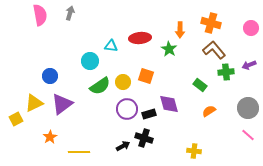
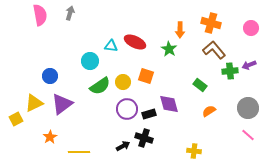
red ellipse: moved 5 px left, 4 px down; rotated 30 degrees clockwise
green cross: moved 4 px right, 1 px up
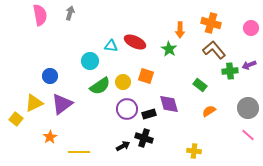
yellow square: rotated 24 degrees counterclockwise
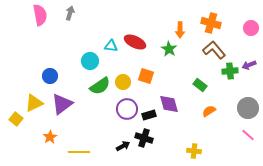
black rectangle: moved 1 px down
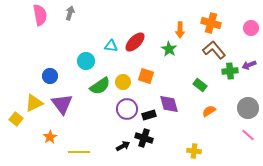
red ellipse: rotated 70 degrees counterclockwise
cyan circle: moved 4 px left
purple triangle: rotated 30 degrees counterclockwise
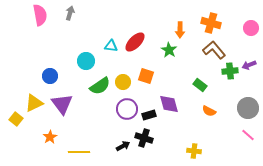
green star: moved 1 px down
orange semicircle: rotated 120 degrees counterclockwise
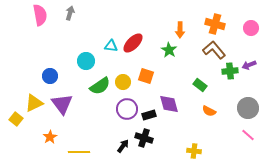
orange cross: moved 4 px right, 1 px down
red ellipse: moved 2 px left, 1 px down
black arrow: rotated 24 degrees counterclockwise
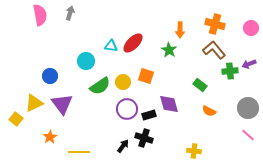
purple arrow: moved 1 px up
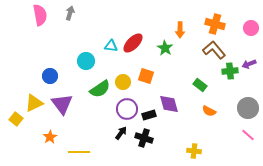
green star: moved 4 px left, 2 px up
green semicircle: moved 3 px down
black arrow: moved 2 px left, 13 px up
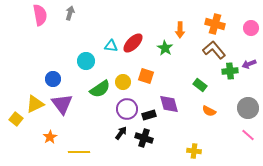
blue circle: moved 3 px right, 3 px down
yellow triangle: moved 1 px right, 1 px down
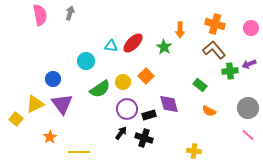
green star: moved 1 px left, 1 px up
orange square: rotated 28 degrees clockwise
